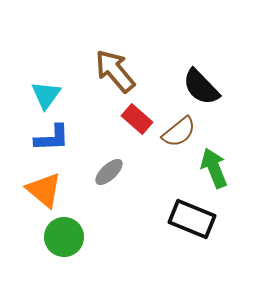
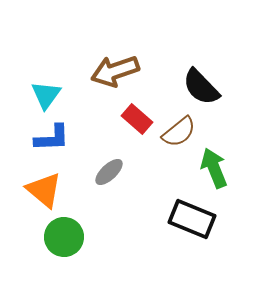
brown arrow: rotated 69 degrees counterclockwise
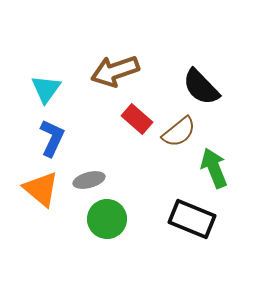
cyan triangle: moved 6 px up
blue L-shape: rotated 63 degrees counterclockwise
gray ellipse: moved 20 px left, 8 px down; rotated 28 degrees clockwise
orange triangle: moved 3 px left, 1 px up
green circle: moved 43 px right, 18 px up
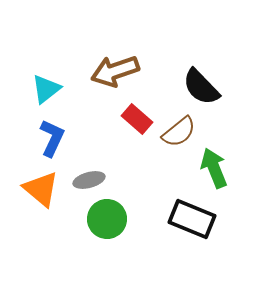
cyan triangle: rotated 16 degrees clockwise
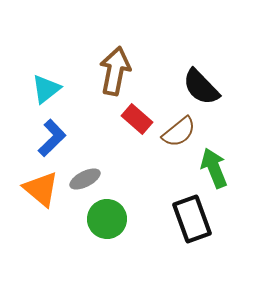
brown arrow: rotated 120 degrees clockwise
blue L-shape: rotated 21 degrees clockwise
gray ellipse: moved 4 px left, 1 px up; rotated 12 degrees counterclockwise
black rectangle: rotated 48 degrees clockwise
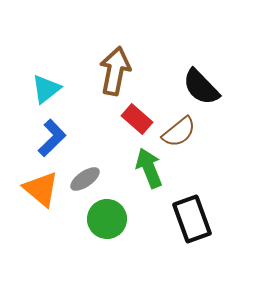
green arrow: moved 65 px left
gray ellipse: rotated 8 degrees counterclockwise
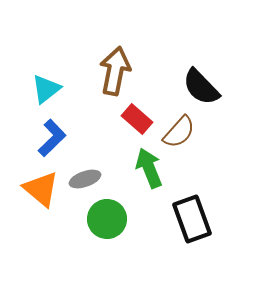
brown semicircle: rotated 9 degrees counterclockwise
gray ellipse: rotated 16 degrees clockwise
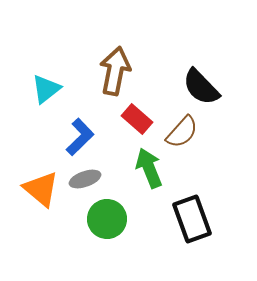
brown semicircle: moved 3 px right
blue L-shape: moved 28 px right, 1 px up
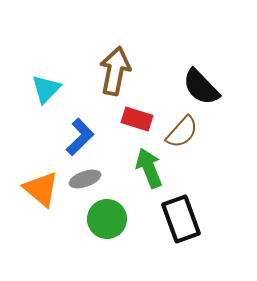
cyan triangle: rotated 8 degrees counterclockwise
red rectangle: rotated 24 degrees counterclockwise
black rectangle: moved 11 px left
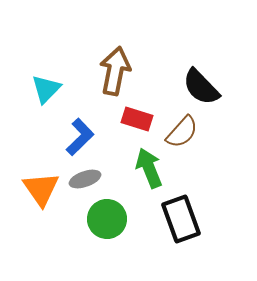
orange triangle: rotated 15 degrees clockwise
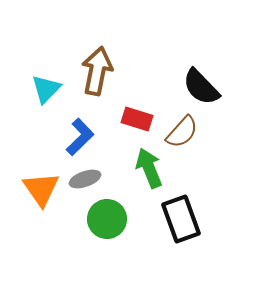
brown arrow: moved 18 px left
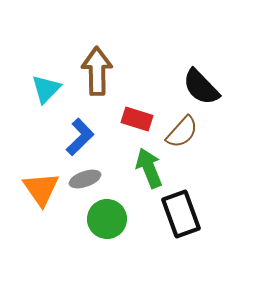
brown arrow: rotated 12 degrees counterclockwise
black rectangle: moved 5 px up
